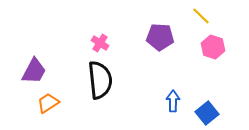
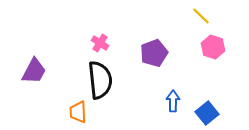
purple pentagon: moved 6 px left, 16 px down; rotated 24 degrees counterclockwise
orange trapezoid: moved 30 px right, 9 px down; rotated 60 degrees counterclockwise
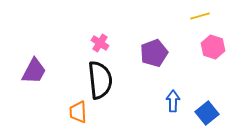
yellow line: moved 1 px left; rotated 60 degrees counterclockwise
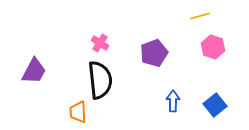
blue square: moved 8 px right, 8 px up
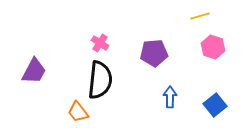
purple pentagon: rotated 16 degrees clockwise
black semicircle: rotated 12 degrees clockwise
blue arrow: moved 3 px left, 4 px up
orange trapezoid: rotated 35 degrees counterclockwise
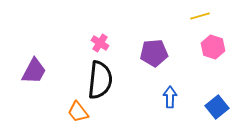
blue square: moved 2 px right, 2 px down
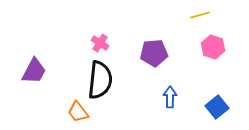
yellow line: moved 1 px up
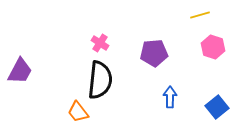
purple trapezoid: moved 14 px left
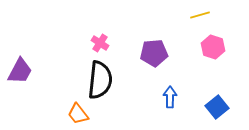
orange trapezoid: moved 2 px down
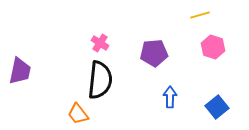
purple trapezoid: rotated 16 degrees counterclockwise
